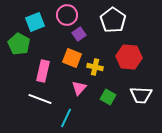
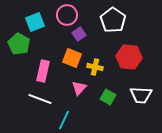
cyan line: moved 2 px left, 2 px down
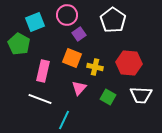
red hexagon: moved 6 px down
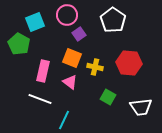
pink triangle: moved 9 px left, 6 px up; rotated 35 degrees counterclockwise
white trapezoid: moved 12 px down; rotated 10 degrees counterclockwise
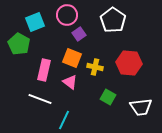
pink rectangle: moved 1 px right, 1 px up
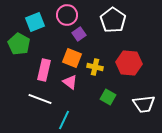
white trapezoid: moved 3 px right, 3 px up
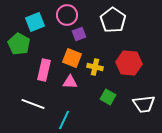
purple square: rotated 16 degrees clockwise
pink triangle: rotated 35 degrees counterclockwise
white line: moved 7 px left, 5 px down
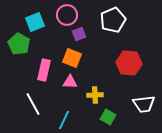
white pentagon: rotated 15 degrees clockwise
yellow cross: moved 28 px down; rotated 14 degrees counterclockwise
green square: moved 20 px down
white line: rotated 40 degrees clockwise
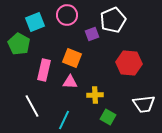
purple square: moved 13 px right
white line: moved 1 px left, 2 px down
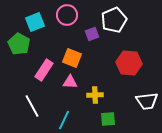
white pentagon: moved 1 px right
pink rectangle: rotated 20 degrees clockwise
white trapezoid: moved 3 px right, 3 px up
green square: moved 2 px down; rotated 35 degrees counterclockwise
